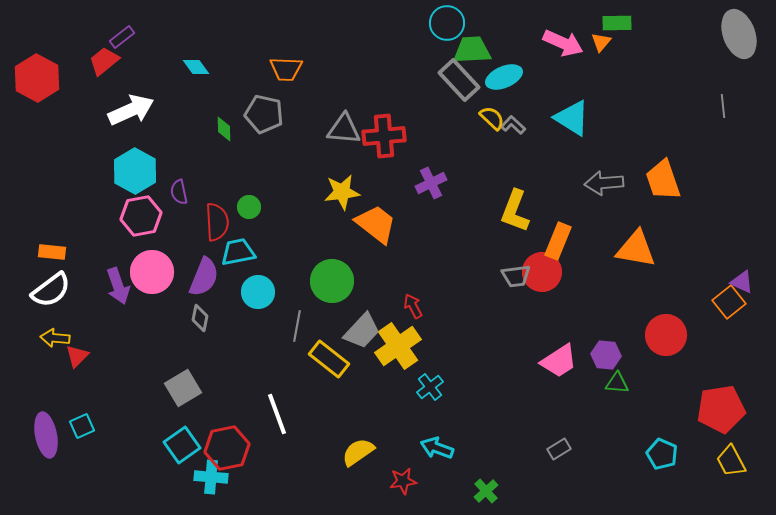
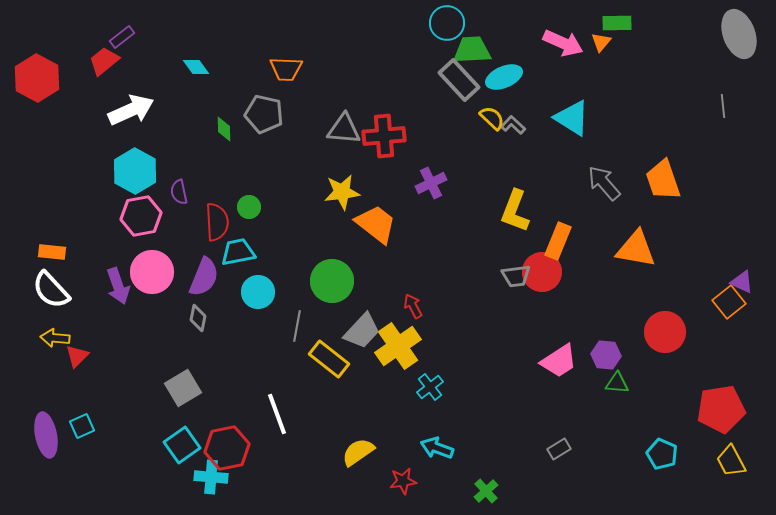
gray arrow at (604, 183): rotated 54 degrees clockwise
white semicircle at (51, 290): rotated 84 degrees clockwise
gray diamond at (200, 318): moved 2 px left
red circle at (666, 335): moved 1 px left, 3 px up
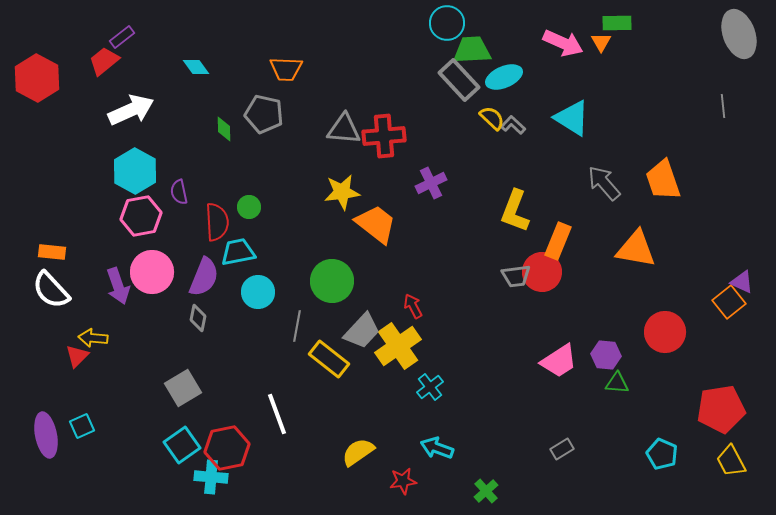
orange triangle at (601, 42): rotated 10 degrees counterclockwise
yellow arrow at (55, 338): moved 38 px right
gray rectangle at (559, 449): moved 3 px right
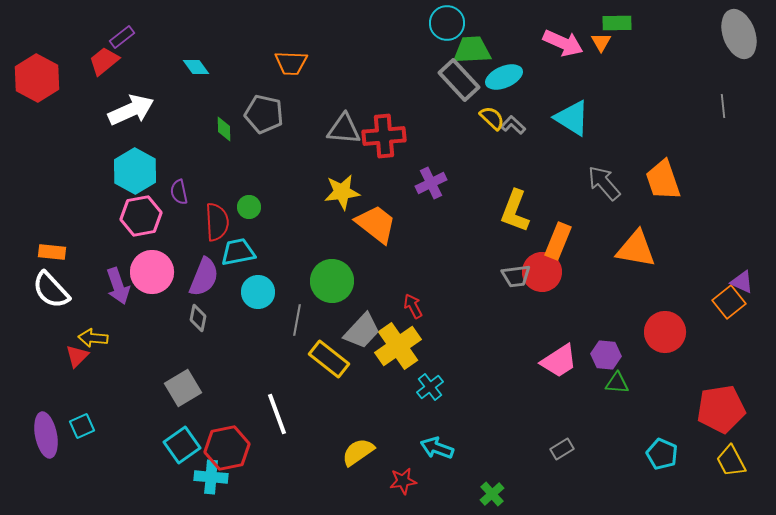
orange trapezoid at (286, 69): moved 5 px right, 6 px up
gray line at (297, 326): moved 6 px up
green cross at (486, 491): moved 6 px right, 3 px down
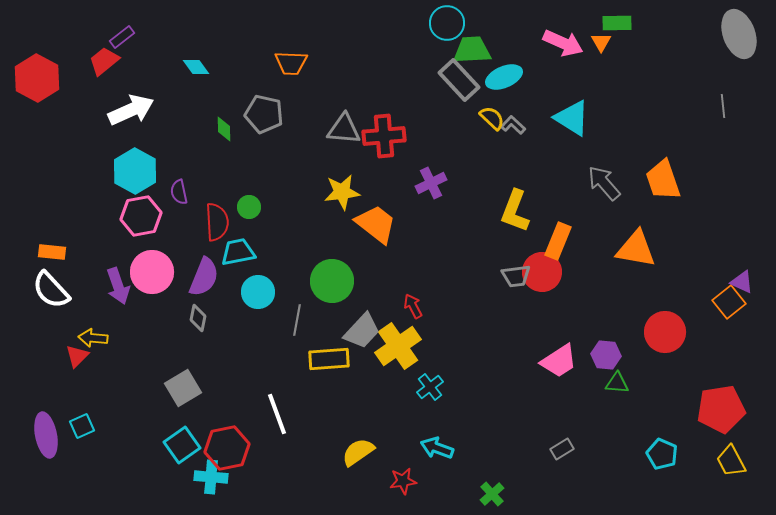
yellow rectangle at (329, 359): rotated 42 degrees counterclockwise
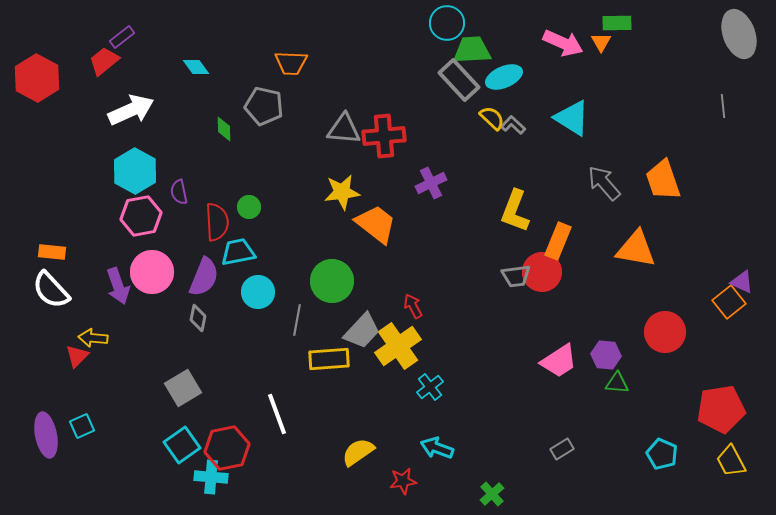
gray pentagon at (264, 114): moved 8 px up
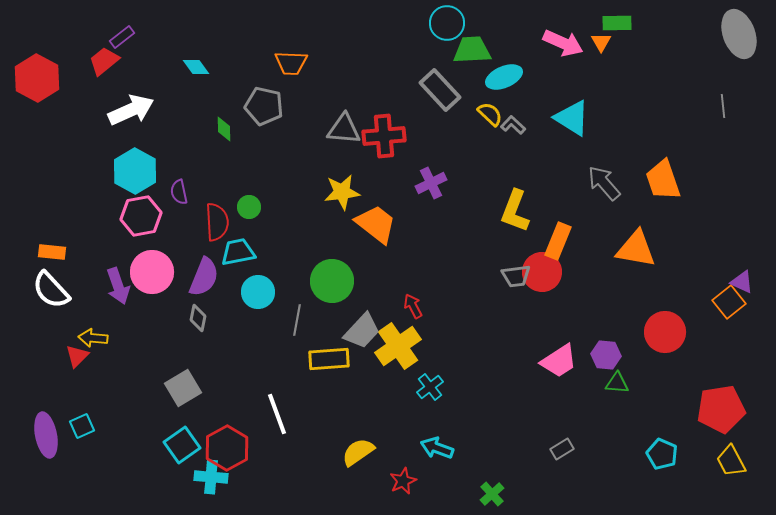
gray rectangle at (459, 80): moved 19 px left, 10 px down
yellow semicircle at (492, 118): moved 2 px left, 4 px up
red hexagon at (227, 448): rotated 18 degrees counterclockwise
red star at (403, 481): rotated 16 degrees counterclockwise
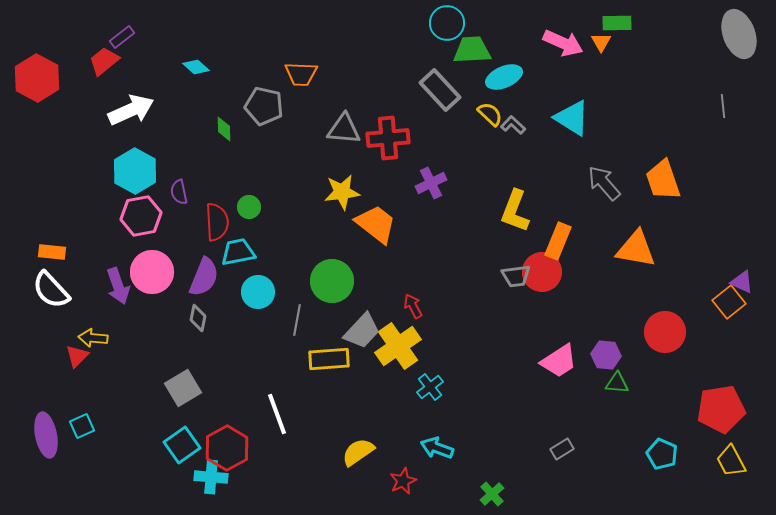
orange trapezoid at (291, 63): moved 10 px right, 11 px down
cyan diamond at (196, 67): rotated 12 degrees counterclockwise
red cross at (384, 136): moved 4 px right, 2 px down
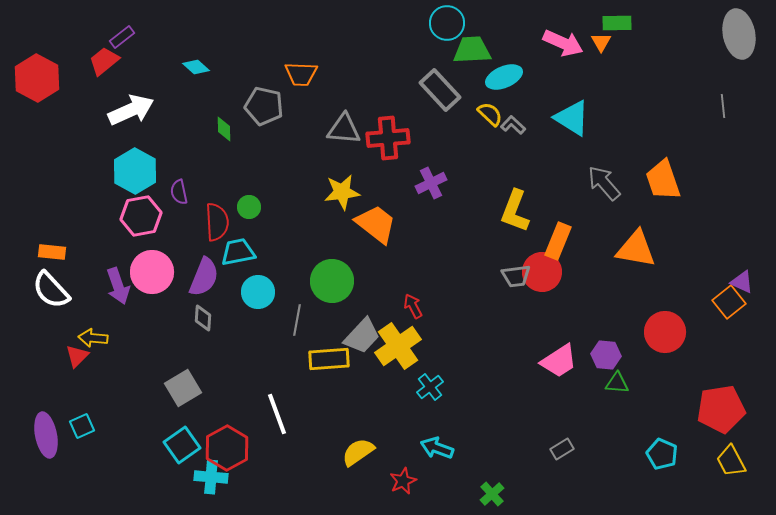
gray ellipse at (739, 34): rotated 9 degrees clockwise
gray diamond at (198, 318): moved 5 px right; rotated 8 degrees counterclockwise
gray trapezoid at (362, 331): moved 5 px down
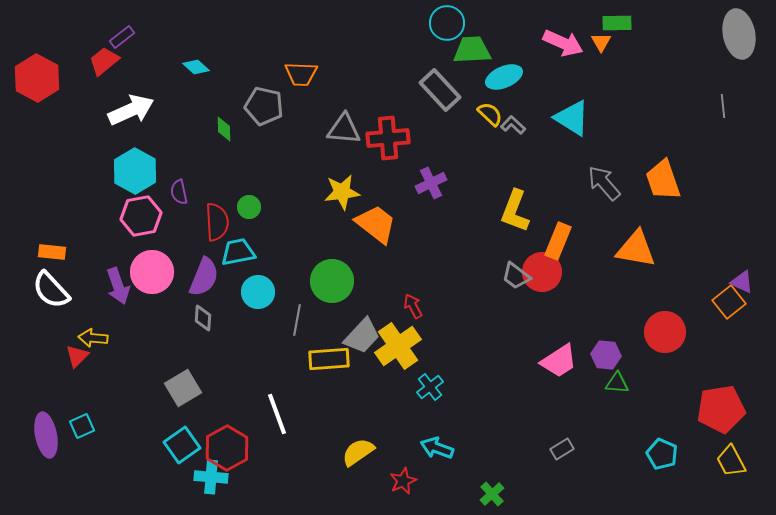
gray trapezoid at (516, 276): rotated 44 degrees clockwise
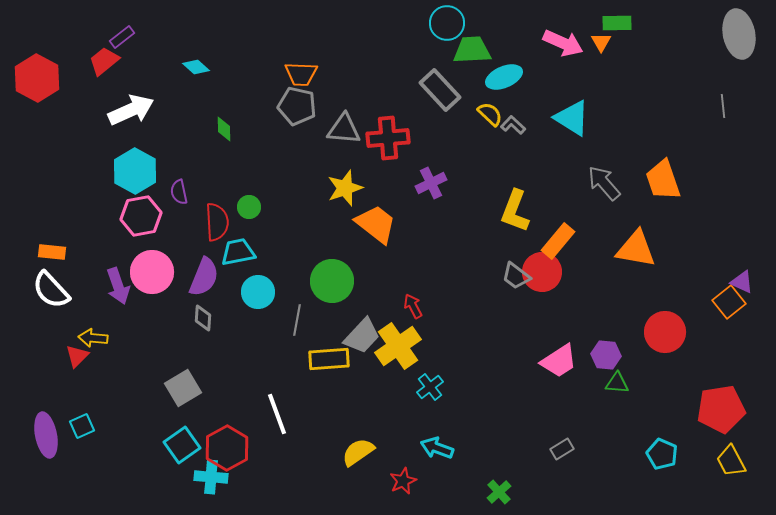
gray pentagon at (264, 106): moved 33 px right
yellow star at (342, 192): moved 3 px right, 4 px up; rotated 12 degrees counterclockwise
orange rectangle at (558, 241): rotated 18 degrees clockwise
green cross at (492, 494): moved 7 px right, 2 px up
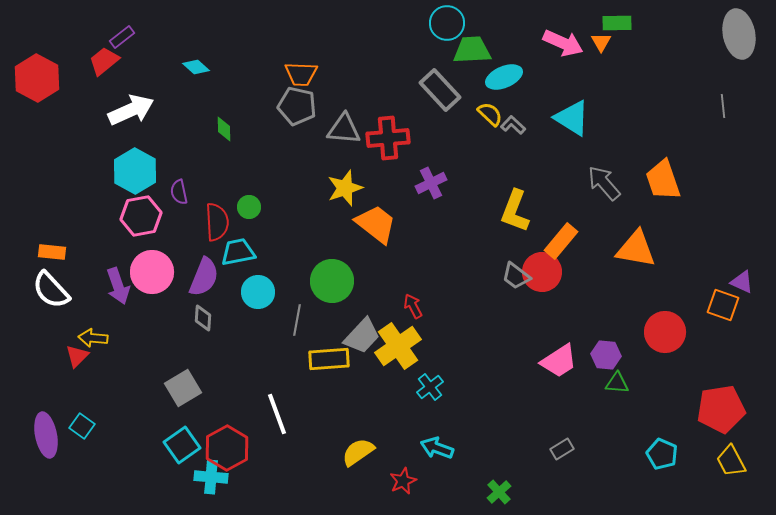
orange rectangle at (558, 241): moved 3 px right
orange square at (729, 302): moved 6 px left, 3 px down; rotated 32 degrees counterclockwise
cyan square at (82, 426): rotated 30 degrees counterclockwise
